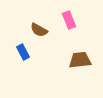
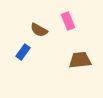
pink rectangle: moved 1 px left, 1 px down
blue rectangle: rotated 63 degrees clockwise
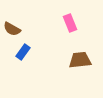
pink rectangle: moved 2 px right, 2 px down
brown semicircle: moved 27 px left, 1 px up
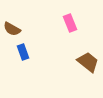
blue rectangle: rotated 56 degrees counterclockwise
brown trapezoid: moved 8 px right, 2 px down; rotated 45 degrees clockwise
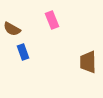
pink rectangle: moved 18 px left, 3 px up
brown trapezoid: rotated 130 degrees counterclockwise
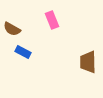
blue rectangle: rotated 42 degrees counterclockwise
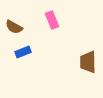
brown semicircle: moved 2 px right, 2 px up
blue rectangle: rotated 49 degrees counterclockwise
